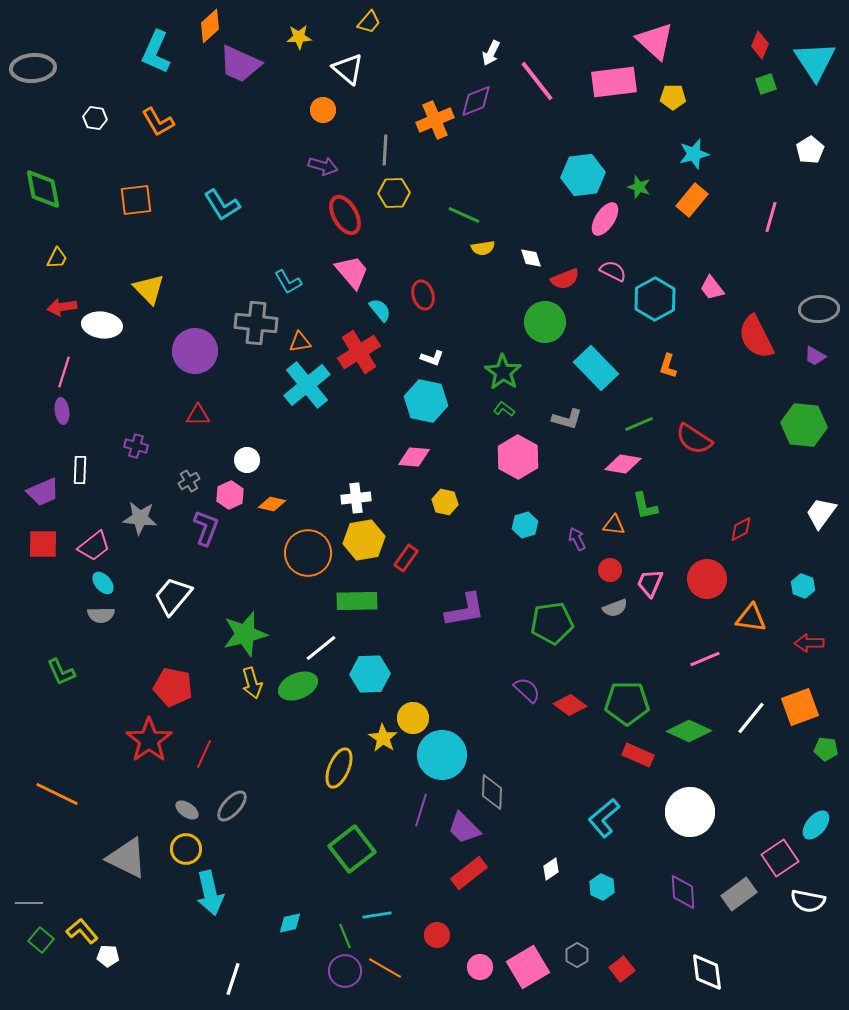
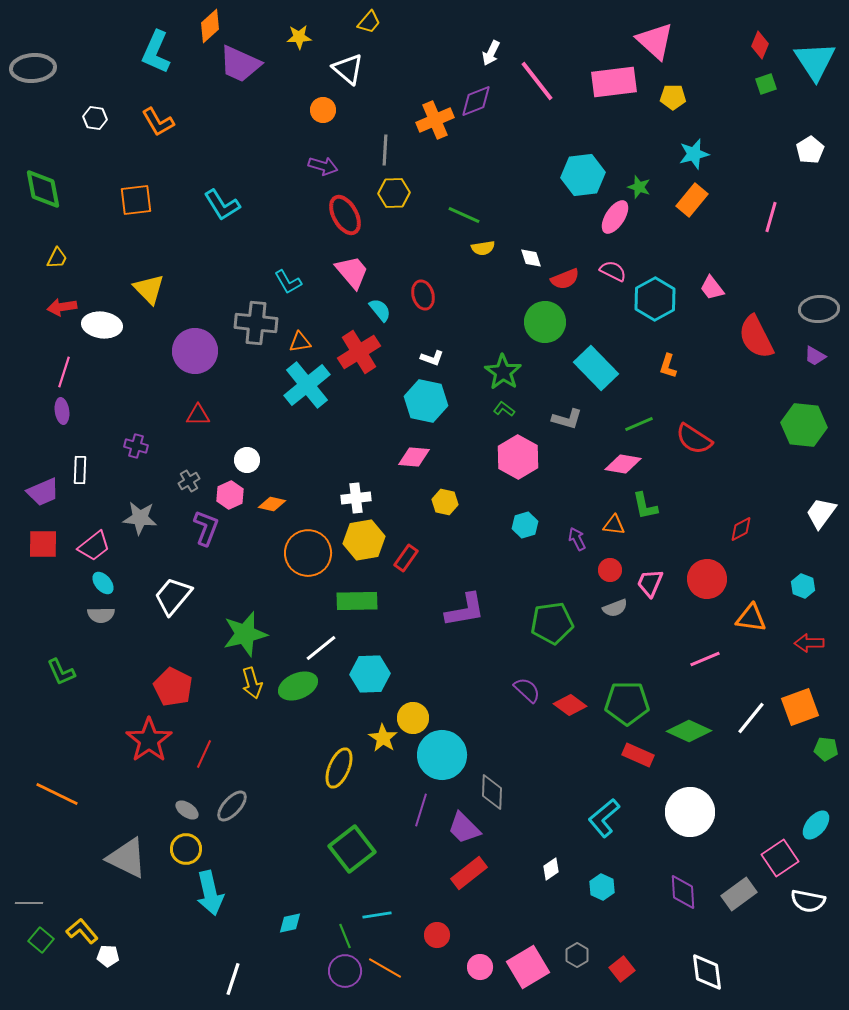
pink ellipse at (605, 219): moved 10 px right, 2 px up
red pentagon at (173, 687): rotated 15 degrees clockwise
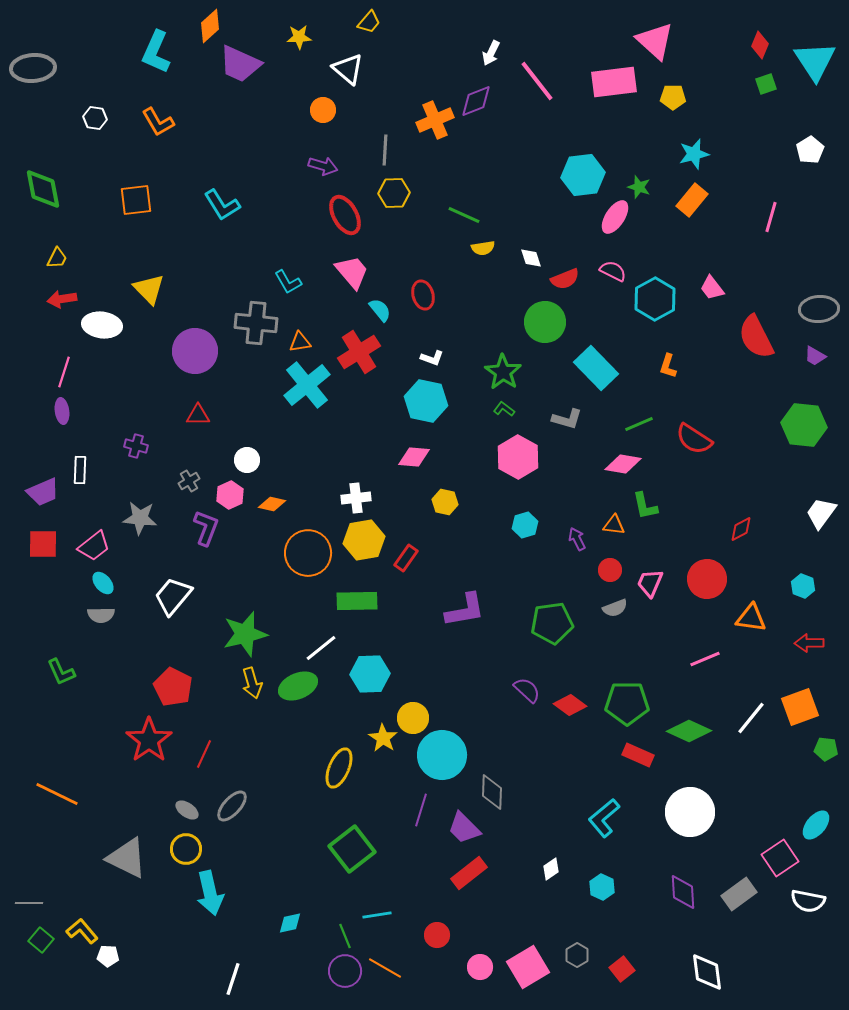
red arrow at (62, 307): moved 8 px up
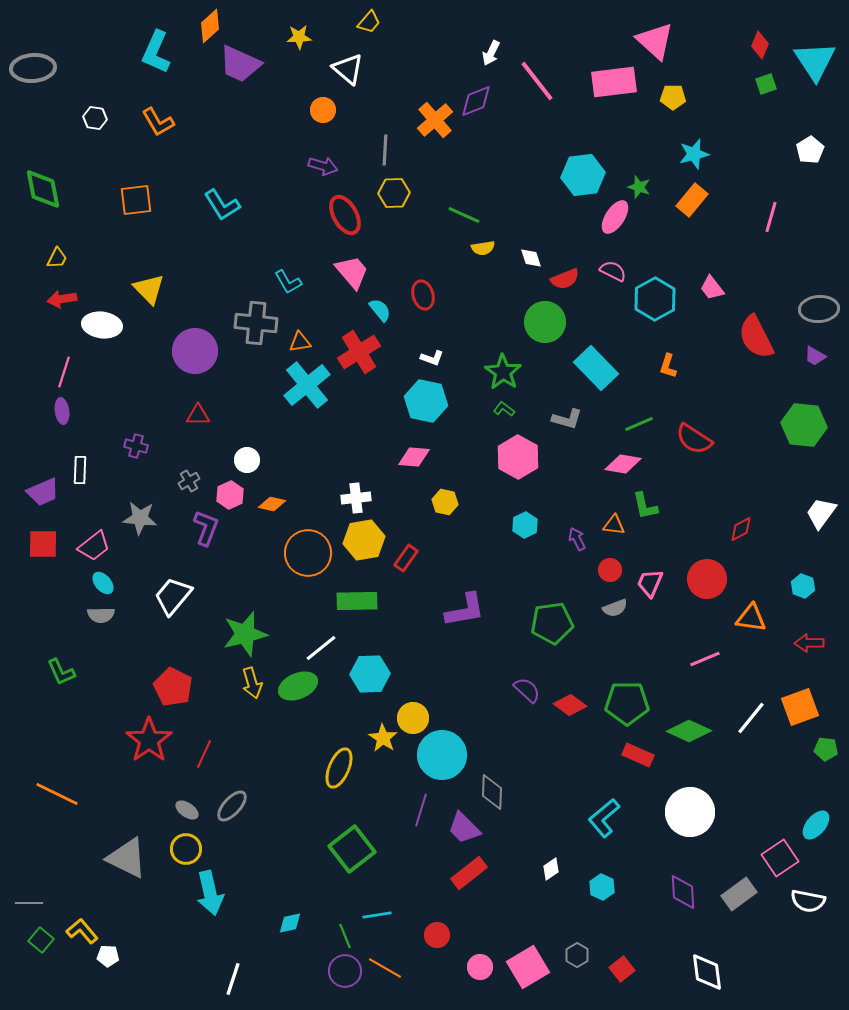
orange cross at (435, 120): rotated 18 degrees counterclockwise
cyan hexagon at (525, 525): rotated 10 degrees counterclockwise
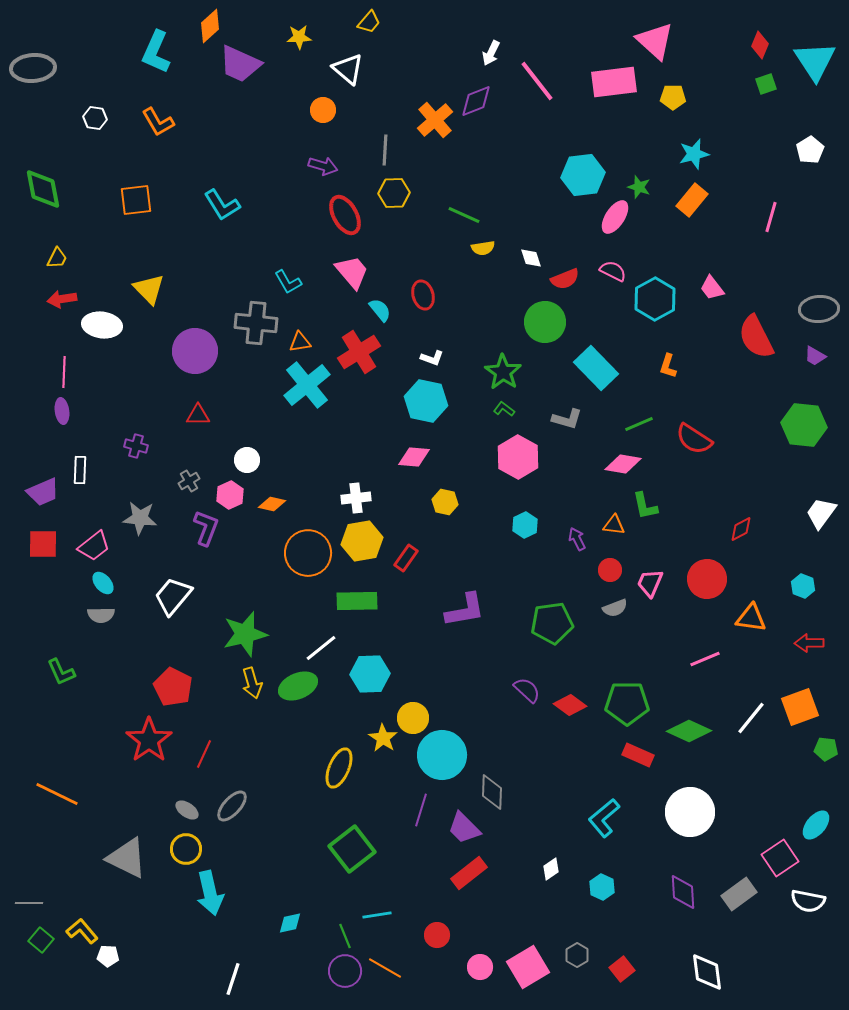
pink line at (64, 372): rotated 16 degrees counterclockwise
yellow hexagon at (364, 540): moved 2 px left, 1 px down
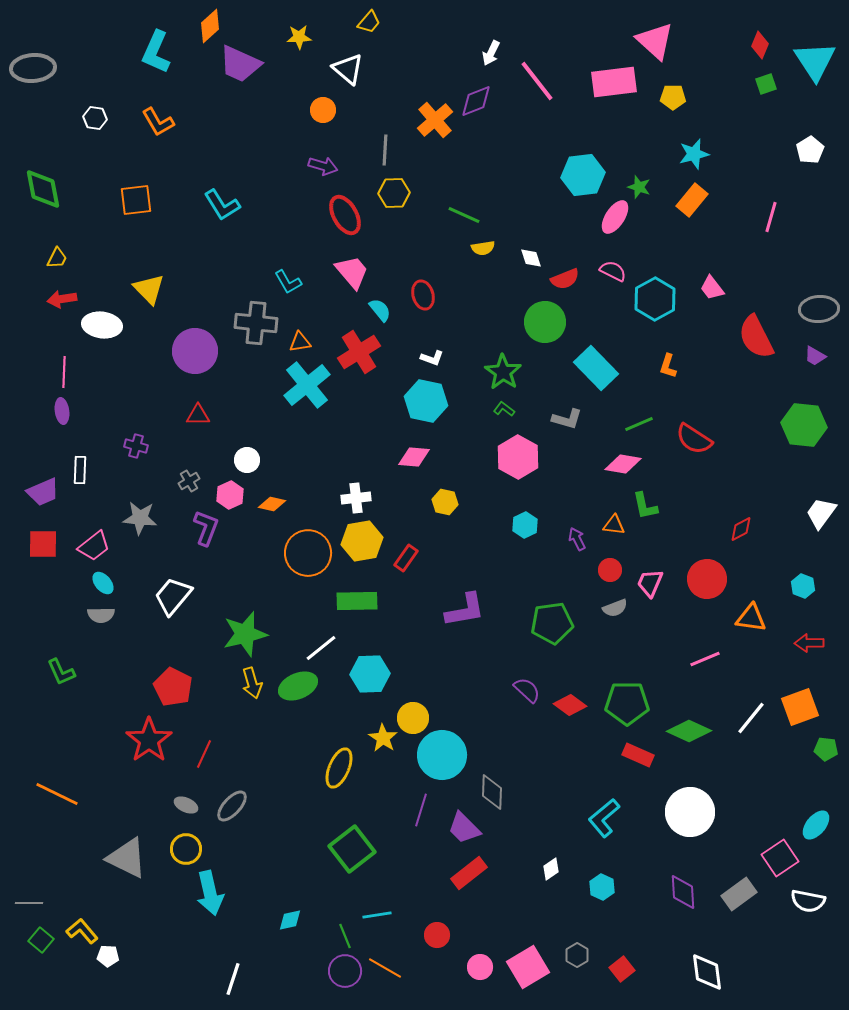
gray ellipse at (187, 810): moved 1 px left, 5 px up; rotated 10 degrees counterclockwise
cyan diamond at (290, 923): moved 3 px up
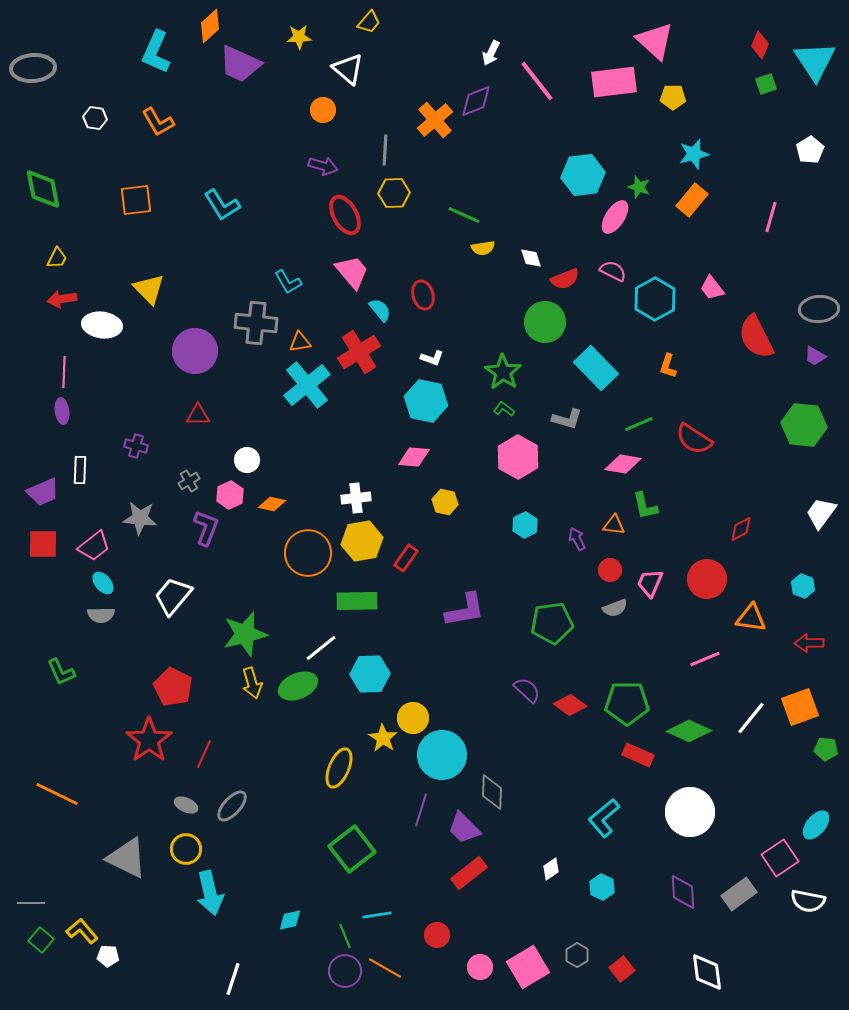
gray line at (29, 903): moved 2 px right
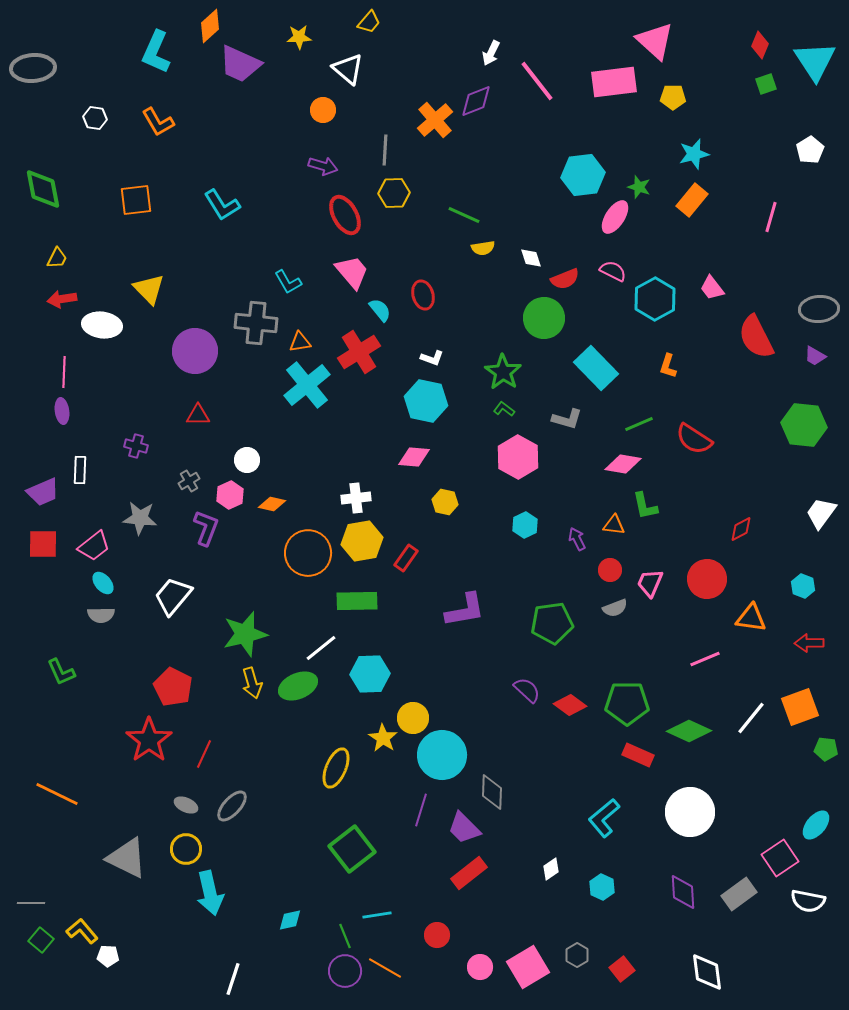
green circle at (545, 322): moved 1 px left, 4 px up
yellow ellipse at (339, 768): moved 3 px left
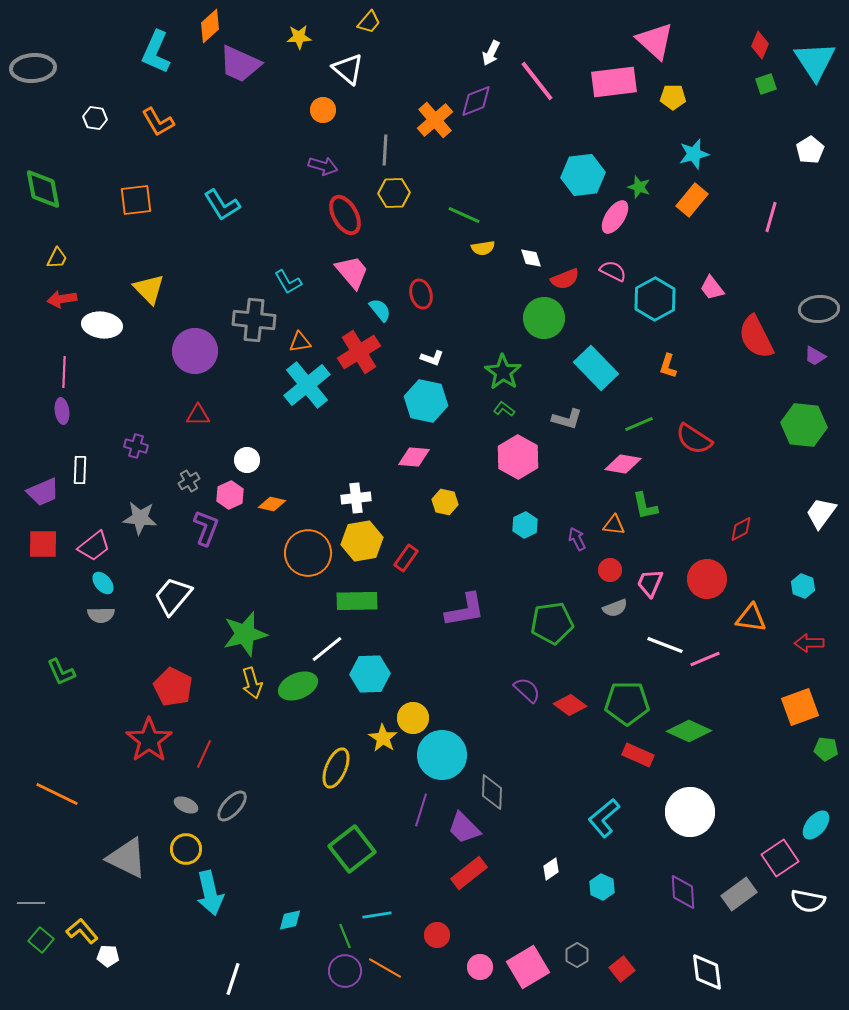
red ellipse at (423, 295): moved 2 px left, 1 px up
gray cross at (256, 323): moved 2 px left, 3 px up
white line at (321, 648): moved 6 px right, 1 px down
white line at (751, 718): moved 86 px left, 73 px up; rotated 72 degrees clockwise
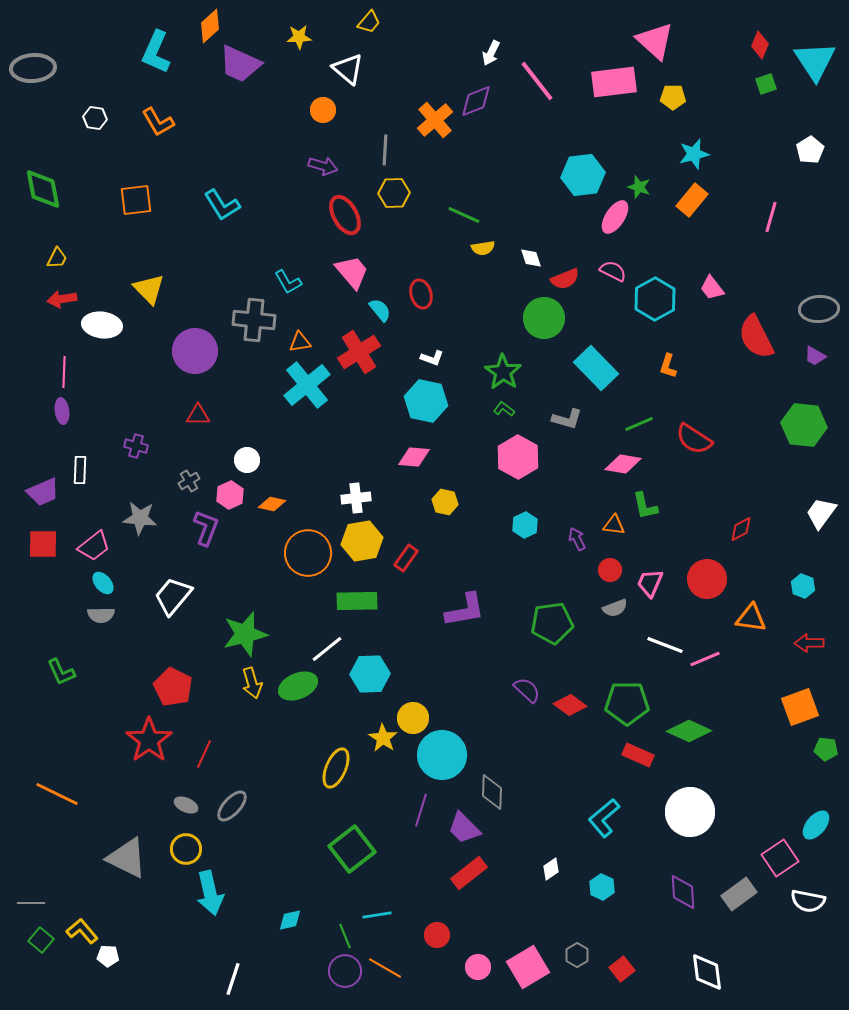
pink circle at (480, 967): moved 2 px left
